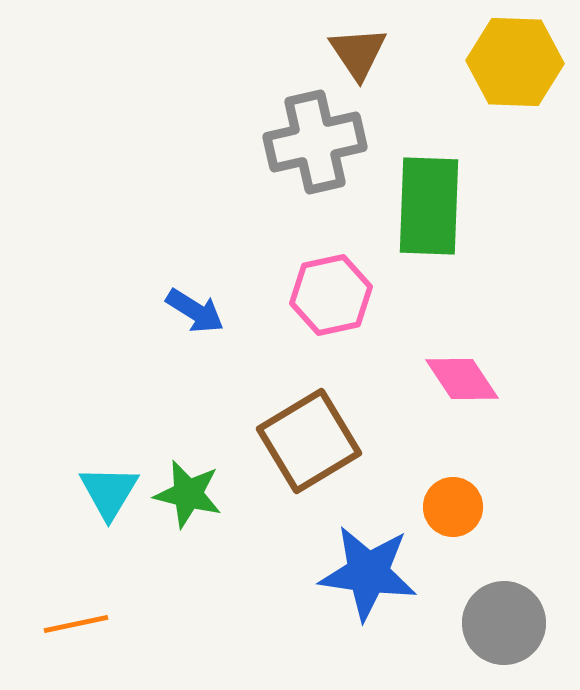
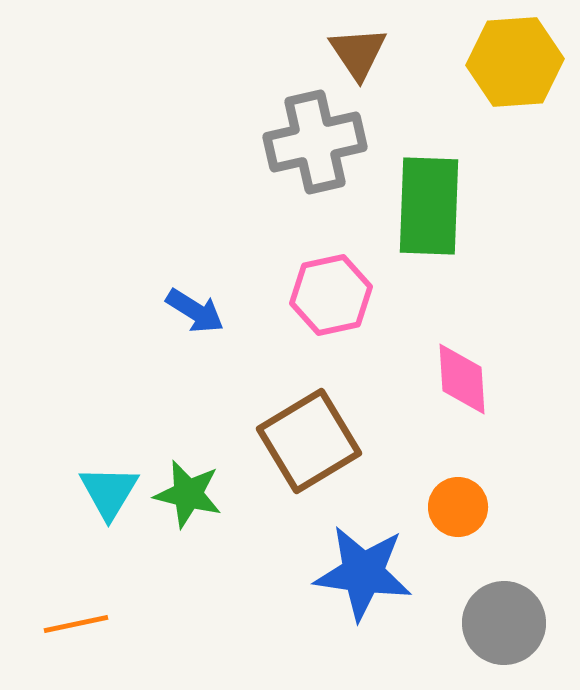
yellow hexagon: rotated 6 degrees counterclockwise
pink diamond: rotated 30 degrees clockwise
orange circle: moved 5 px right
blue star: moved 5 px left
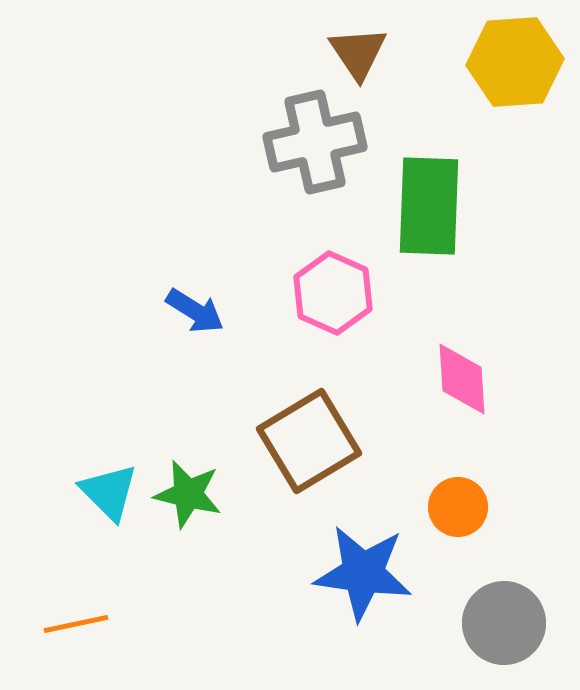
pink hexagon: moved 2 px right, 2 px up; rotated 24 degrees counterclockwise
cyan triangle: rotated 16 degrees counterclockwise
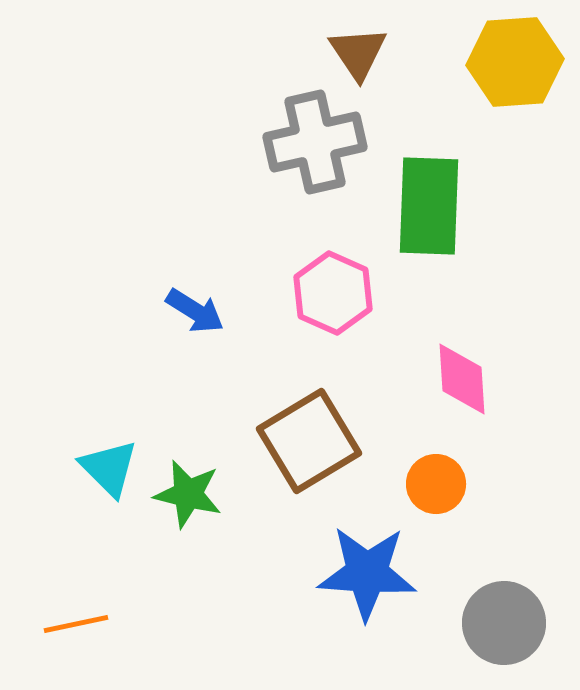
cyan triangle: moved 24 px up
orange circle: moved 22 px left, 23 px up
blue star: moved 4 px right; rotated 4 degrees counterclockwise
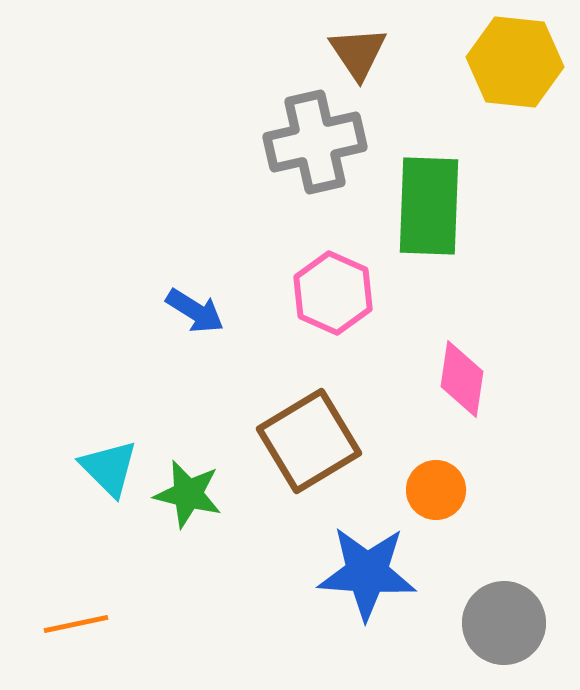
yellow hexagon: rotated 10 degrees clockwise
pink diamond: rotated 12 degrees clockwise
orange circle: moved 6 px down
